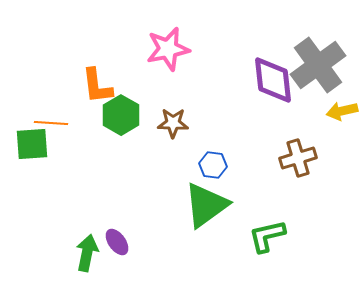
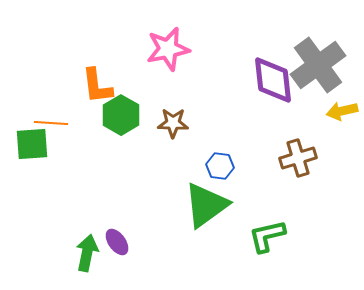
blue hexagon: moved 7 px right, 1 px down
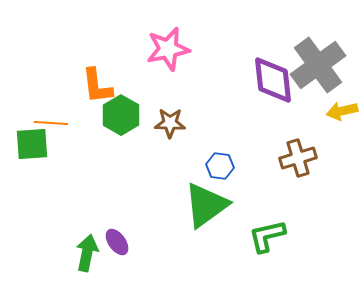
brown star: moved 3 px left
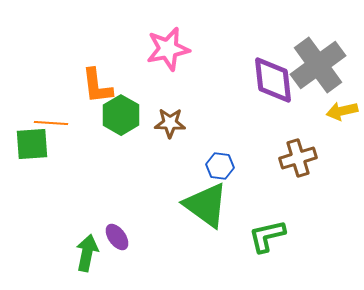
green triangle: rotated 48 degrees counterclockwise
purple ellipse: moved 5 px up
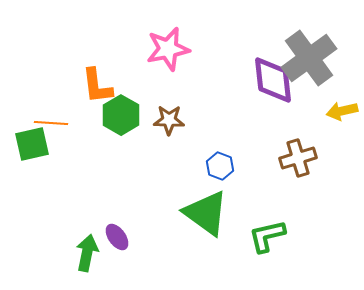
gray cross: moved 9 px left, 7 px up
brown star: moved 1 px left, 3 px up
green square: rotated 9 degrees counterclockwise
blue hexagon: rotated 12 degrees clockwise
green triangle: moved 8 px down
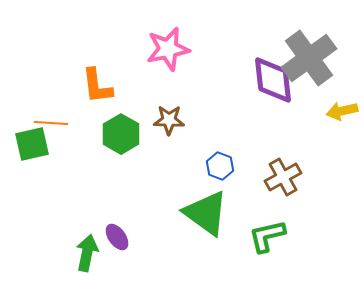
green hexagon: moved 19 px down
brown cross: moved 15 px left, 19 px down; rotated 12 degrees counterclockwise
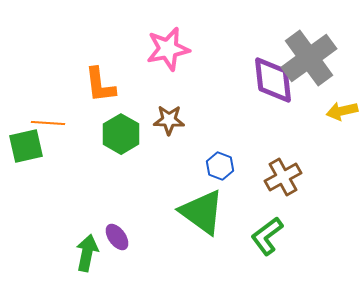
orange L-shape: moved 3 px right, 1 px up
orange line: moved 3 px left
green square: moved 6 px left, 2 px down
green triangle: moved 4 px left, 1 px up
green L-shape: rotated 24 degrees counterclockwise
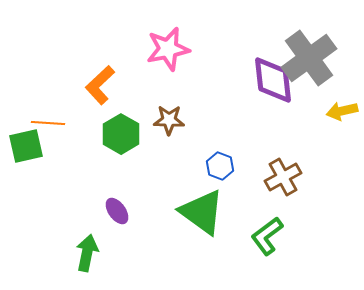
orange L-shape: rotated 54 degrees clockwise
purple ellipse: moved 26 px up
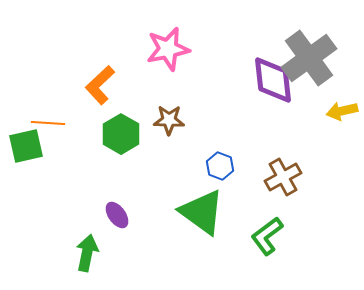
purple ellipse: moved 4 px down
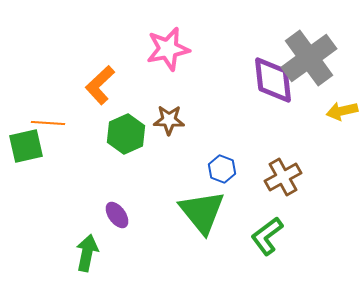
green hexagon: moved 5 px right; rotated 6 degrees clockwise
blue hexagon: moved 2 px right, 3 px down
green triangle: rotated 15 degrees clockwise
